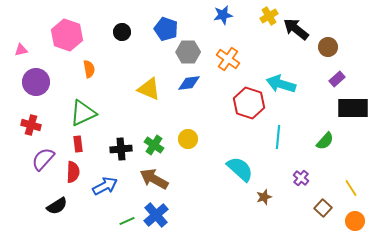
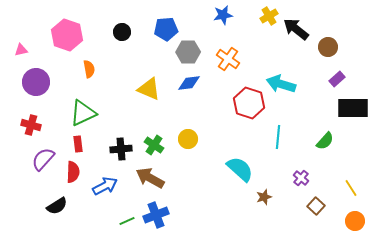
blue pentagon: rotated 25 degrees counterclockwise
brown arrow: moved 4 px left, 1 px up
brown square: moved 7 px left, 2 px up
blue cross: rotated 20 degrees clockwise
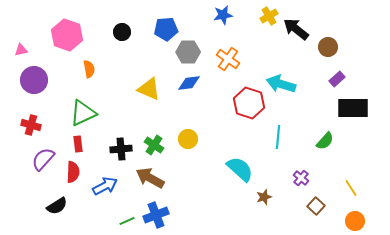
purple circle: moved 2 px left, 2 px up
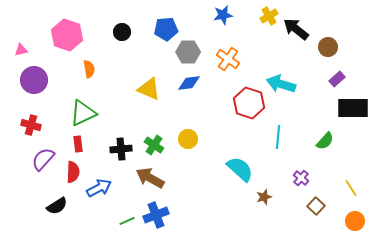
blue arrow: moved 6 px left, 2 px down
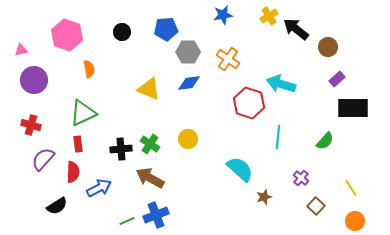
green cross: moved 4 px left, 1 px up
